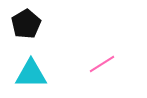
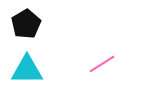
cyan triangle: moved 4 px left, 4 px up
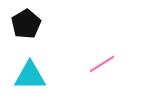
cyan triangle: moved 3 px right, 6 px down
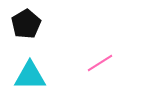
pink line: moved 2 px left, 1 px up
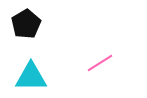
cyan triangle: moved 1 px right, 1 px down
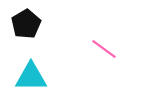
pink line: moved 4 px right, 14 px up; rotated 68 degrees clockwise
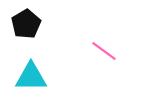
pink line: moved 2 px down
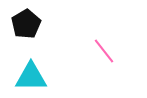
pink line: rotated 16 degrees clockwise
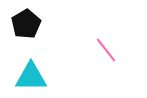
pink line: moved 2 px right, 1 px up
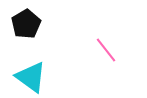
cyan triangle: rotated 36 degrees clockwise
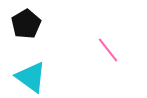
pink line: moved 2 px right
